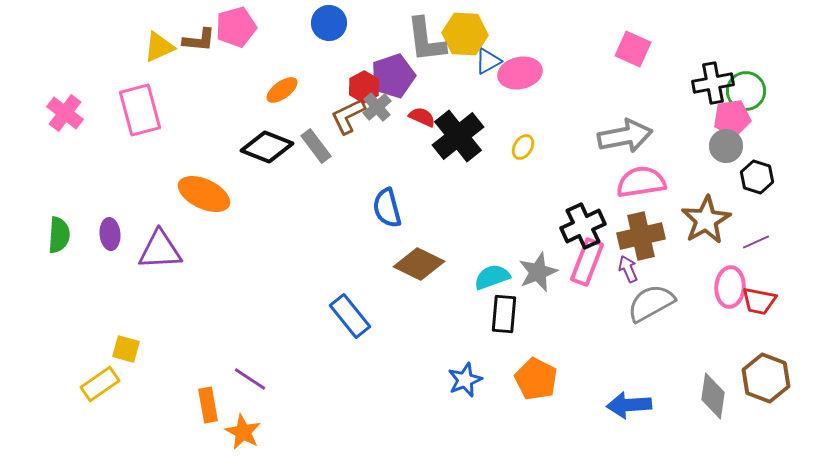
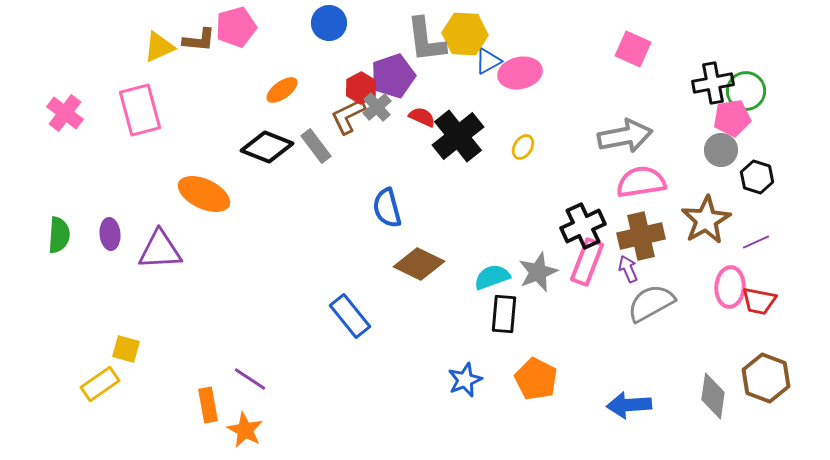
red hexagon at (364, 87): moved 3 px left, 1 px down
gray circle at (726, 146): moved 5 px left, 4 px down
orange star at (243, 432): moved 2 px right, 2 px up
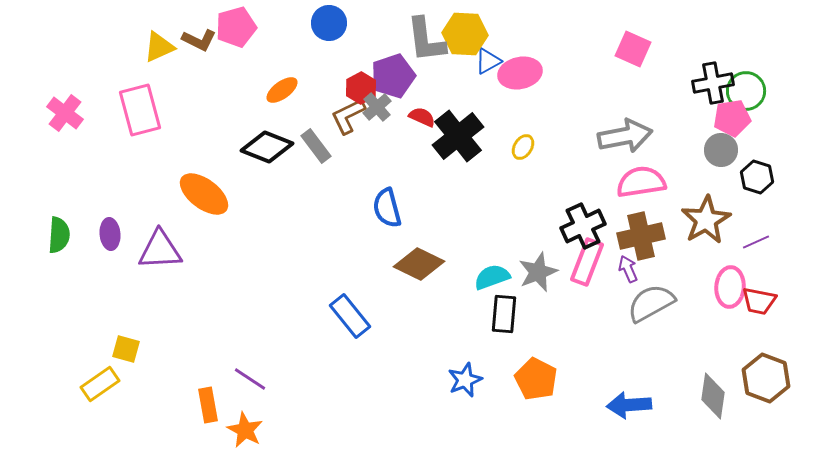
brown L-shape at (199, 40): rotated 20 degrees clockwise
orange ellipse at (204, 194): rotated 12 degrees clockwise
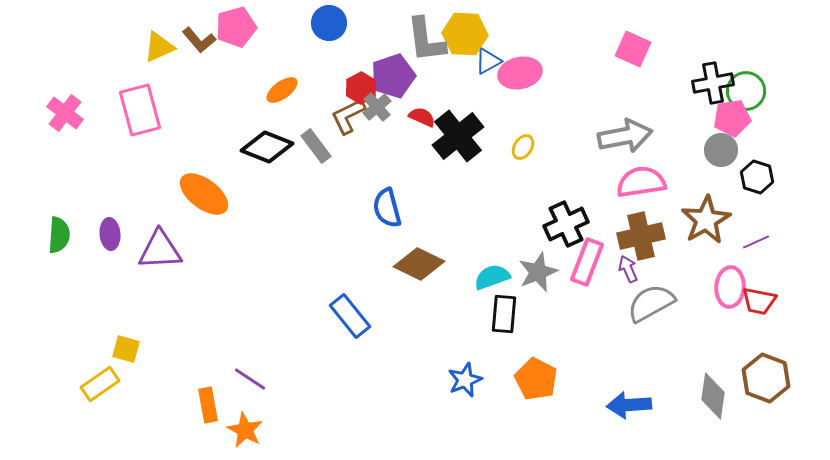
brown L-shape at (199, 40): rotated 24 degrees clockwise
black cross at (583, 226): moved 17 px left, 2 px up
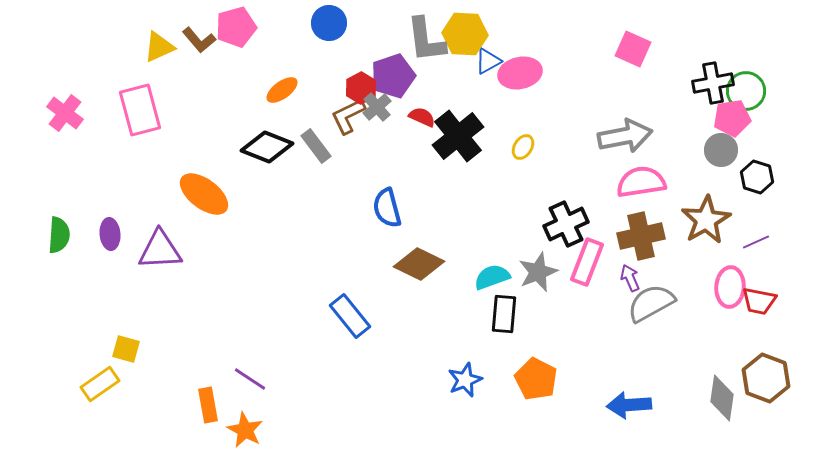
purple arrow at (628, 269): moved 2 px right, 9 px down
gray diamond at (713, 396): moved 9 px right, 2 px down
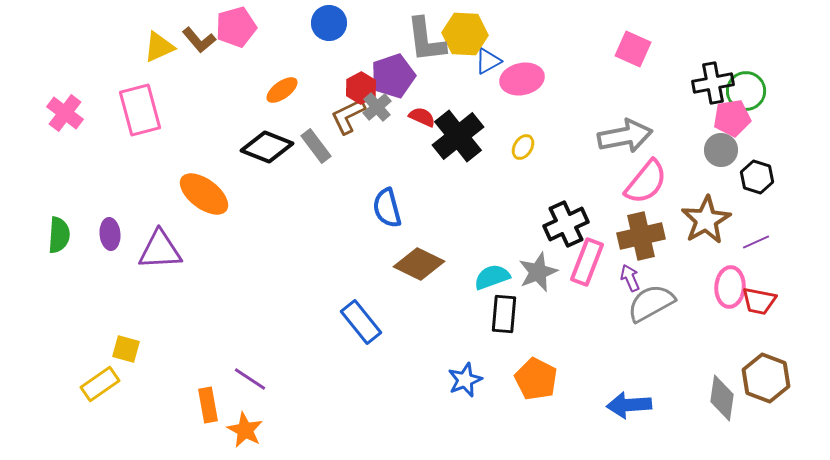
pink ellipse at (520, 73): moved 2 px right, 6 px down
pink semicircle at (641, 182): moved 5 px right; rotated 138 degrees clockwise
blue rectangle at (350, 316): moved 11 px right, 6 px down
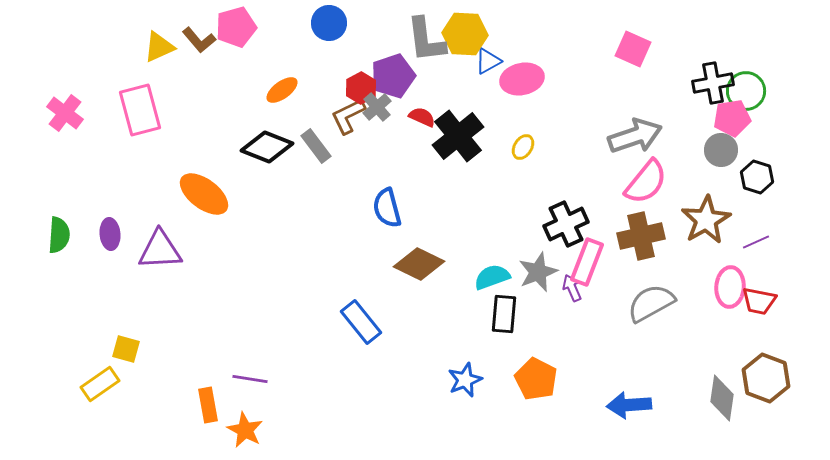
gray arrow at (625, 136): moved 10 px right; rotated 8 degrees counterclockwise
purple arrow at (630, 278): moved 58 px left, 10 px down
purple line at (250, 379): rotated 24 degrees counterclockwise
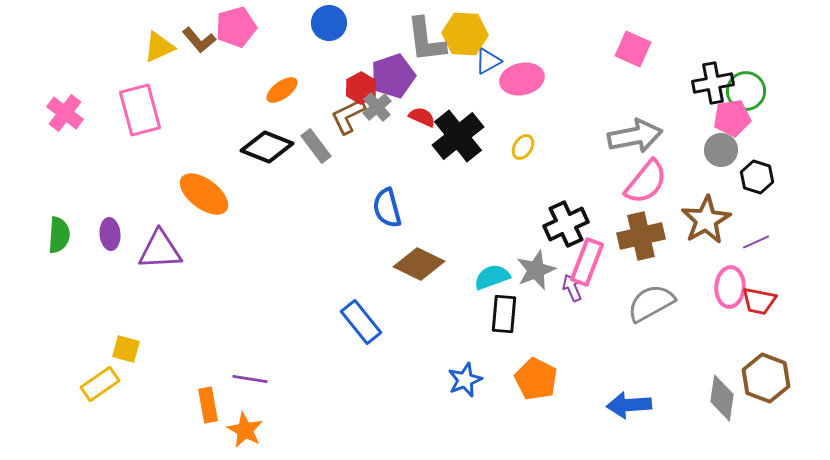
gray arrow at (635, 136): rotated 8 degrees clockwise
gray star at (538, 272): moved 2 px left, 2 px up
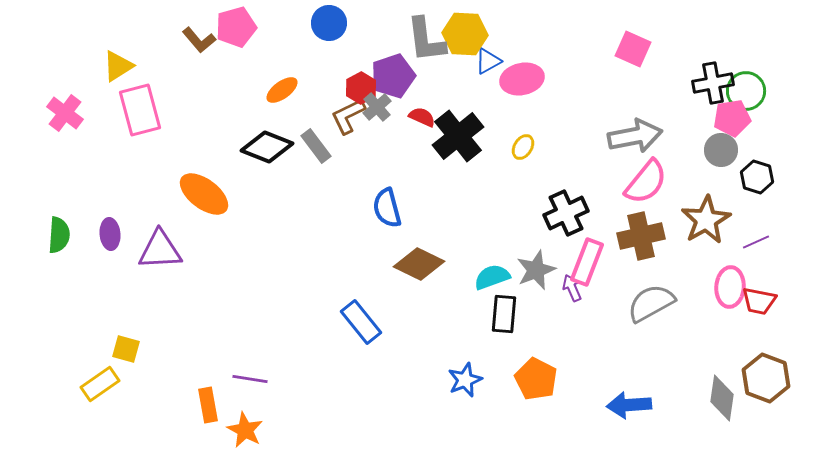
yellow triangle at (159, 47): moved 41 px left, 19 px down; rotated 8 degrees counterclockwise
black cross at (566, 224): moved 11 px up
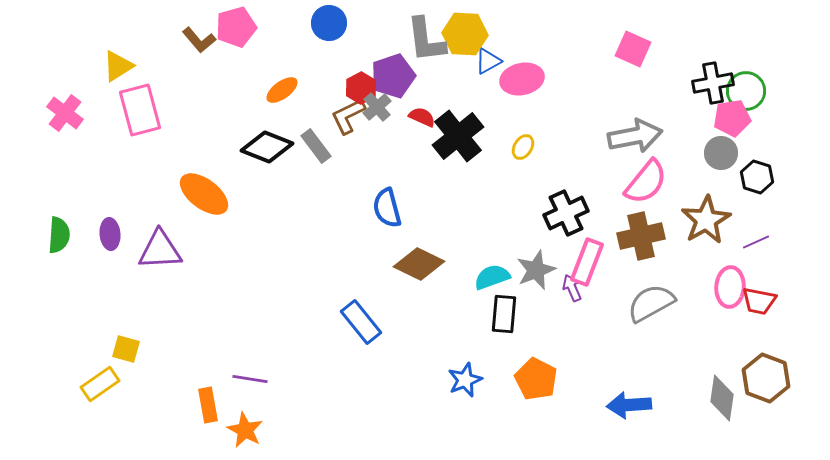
gray circle at (721, 150): moved 3 px down
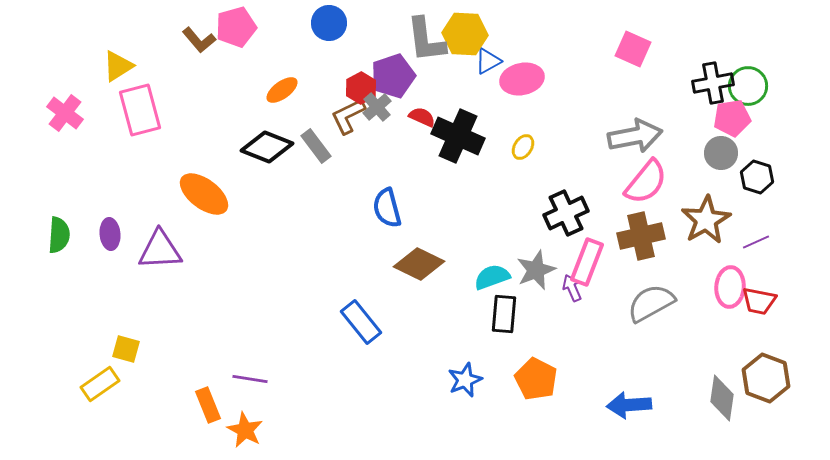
green circle at (746, 91): moved 2 px right, 5 px up
black cross at (458, 136): rotated 27 degrees counterclockwise
orange rectangle at (208, 405): rotated 12 degrees counterclockwise
